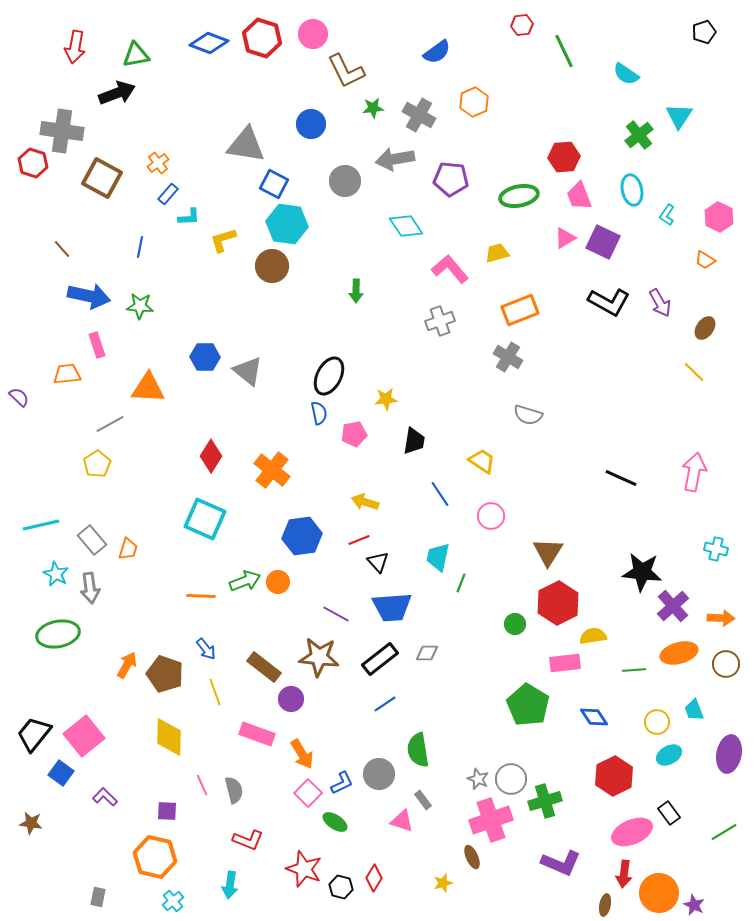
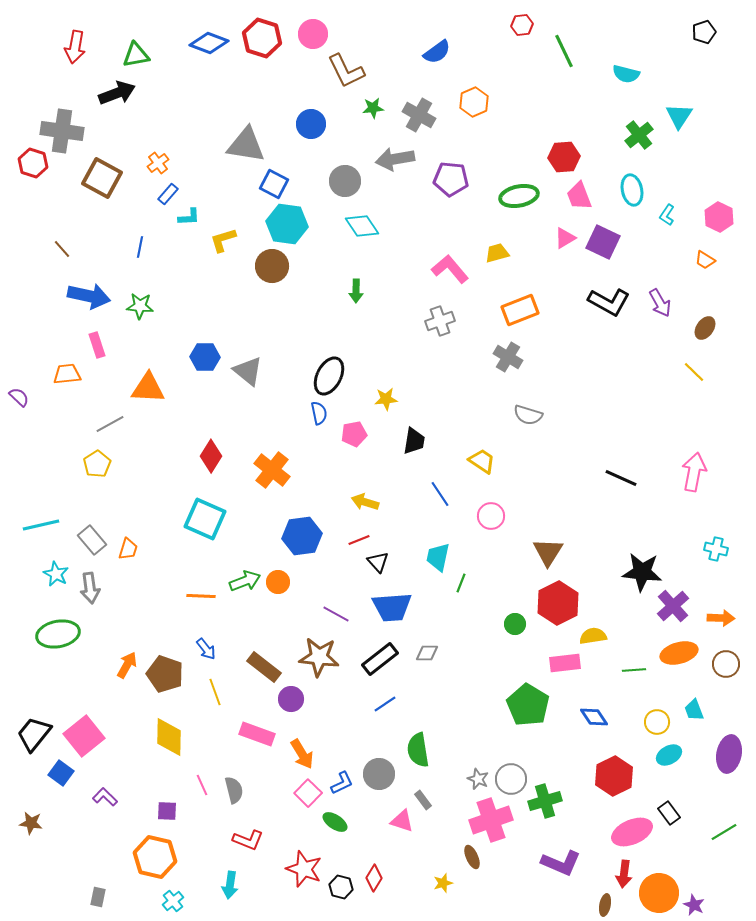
cyan semicircle at (626, 74): rotated 20 degrees counterclockwise
cyan diamond at (406, 226): moved 44 px left
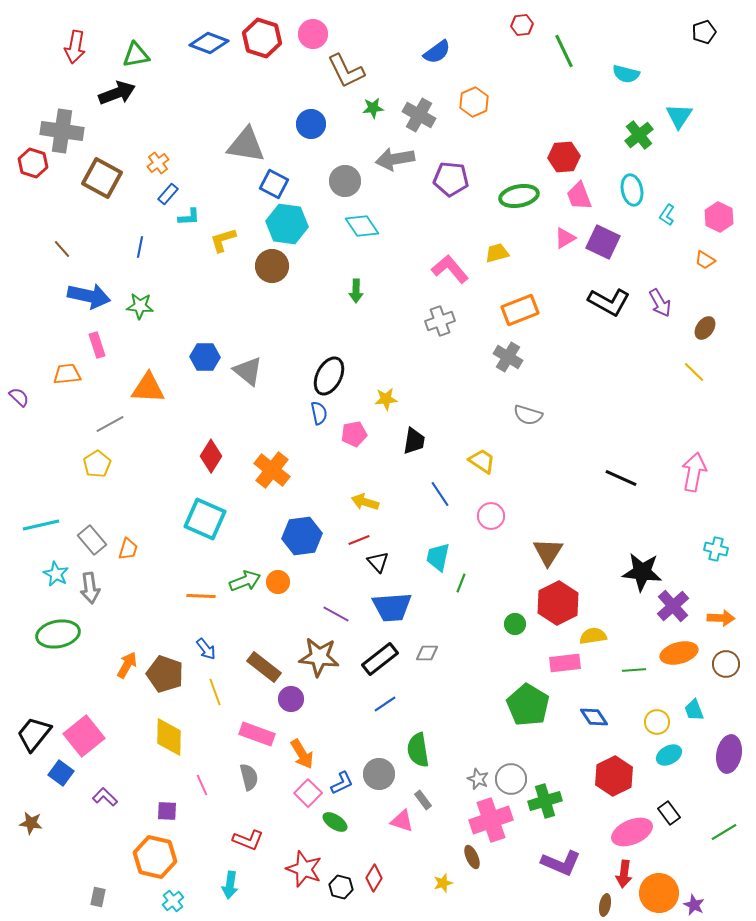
gray semicircle at (234, 790): moved 15 px right, 13 px up
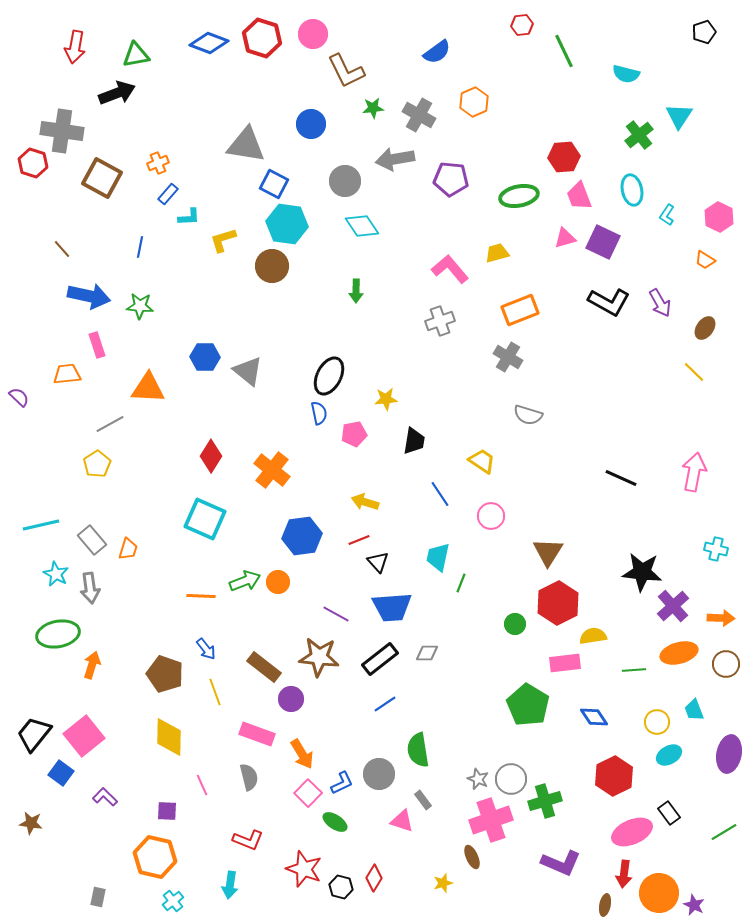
orange cross at (158, 163): rotated 15 degrees clockwise
pink triangle at (565, 238): rotated 15 degrees clockwise
orange arrow at (127, 665): moved 35 px left; rotated 12 degrees counterclockwise
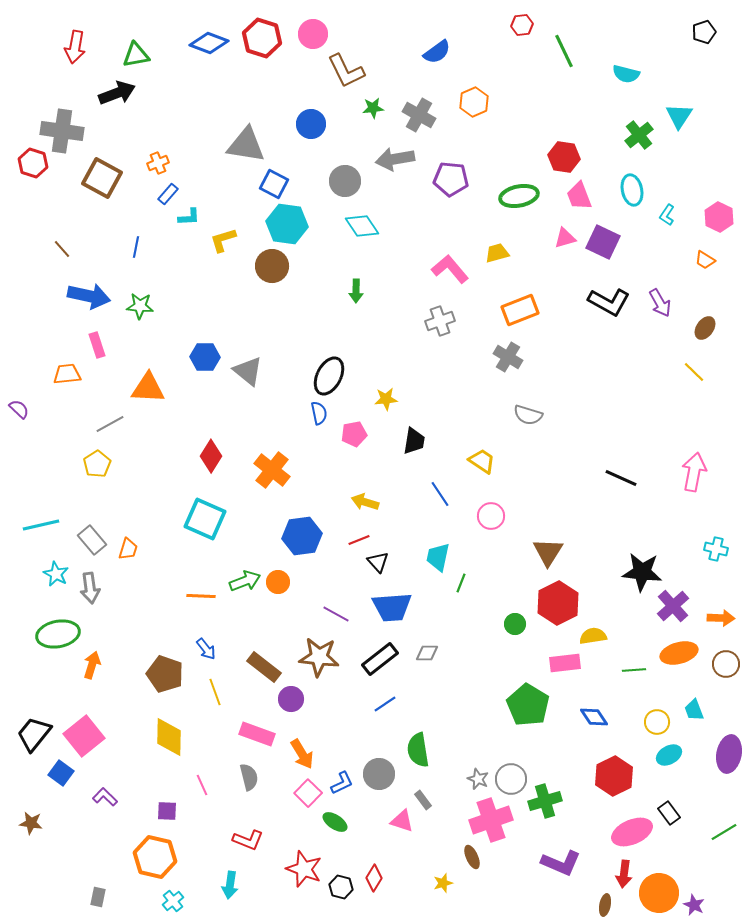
red hexagon at (564, 157): rotated 12 degrees clockwise
blue line at (140, 247): moved 4 px left
purple semicircle at (19, 397): moved 12 px down
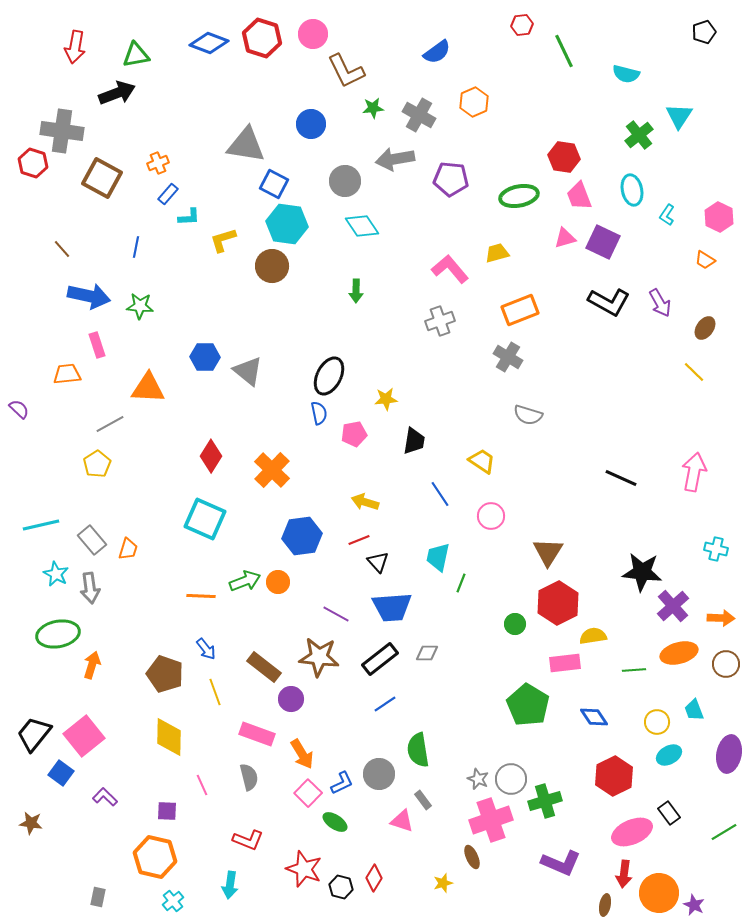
orange cross at (272, 470): rotated 6 degrees clockwise
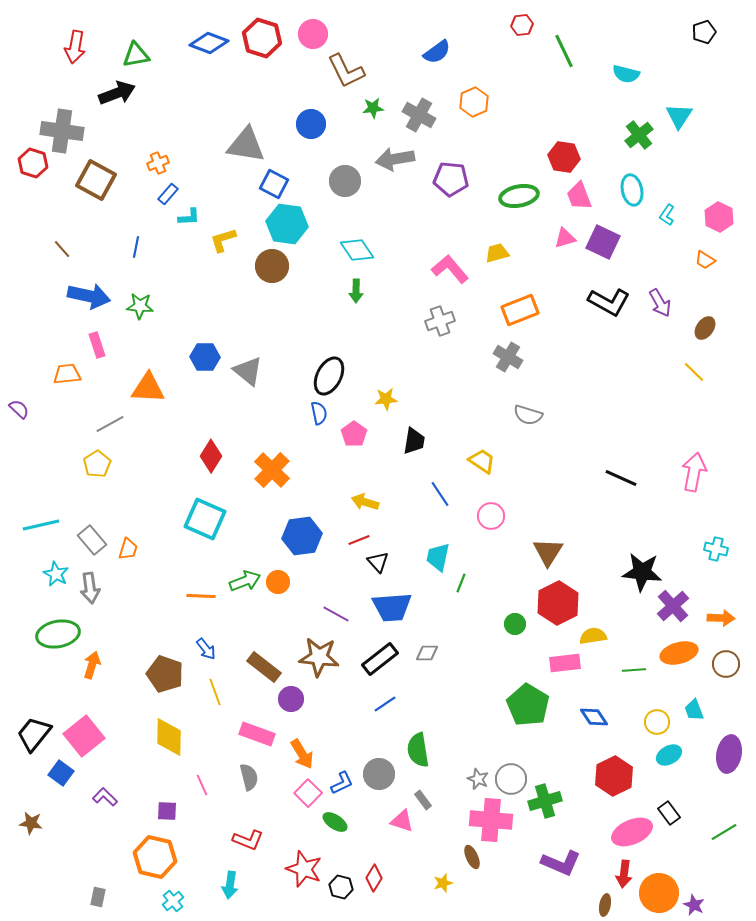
brown square at (102, 178): moved 6 px left, 2 px down
cyan diamond at (362, 226): moved 5 px left, 24 px down
pink pentagon at (354, 434): rotated 25 degrees counterclockwise
pink cross at (491, 820): rotated 24 degrees clockwise
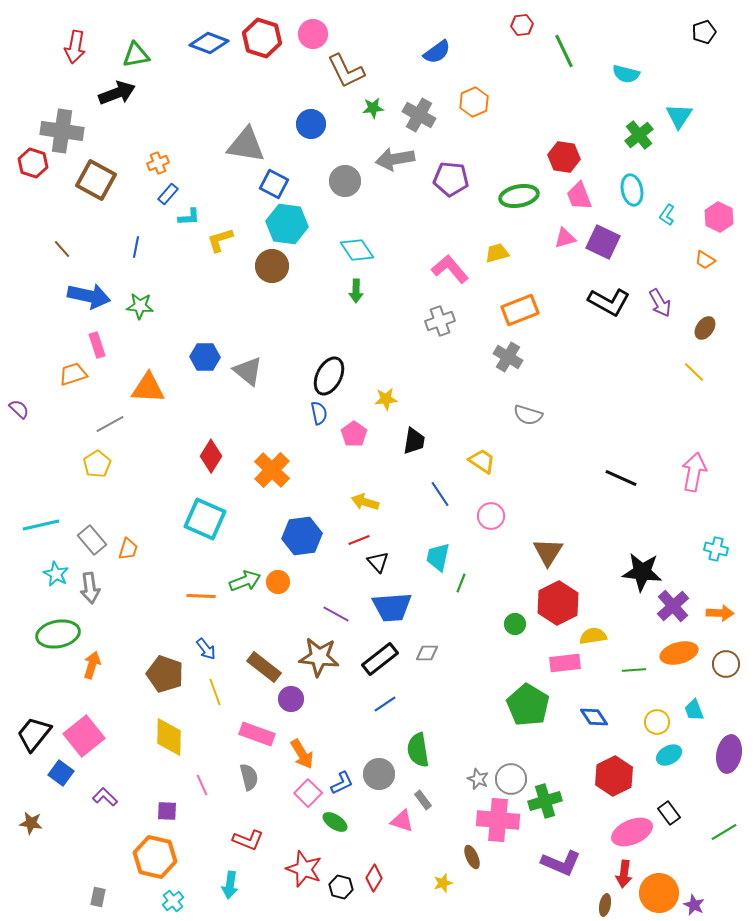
yellow L-shape at (223, 240): moved 3 px left
orange trapezoid at (67, 374): moved 6 px right; rotated 12 degrees counterclockwise
orange arrow at (721, 618): moved 1 px left, 5 px up
pink cross at (491, 820): moved 7 px right
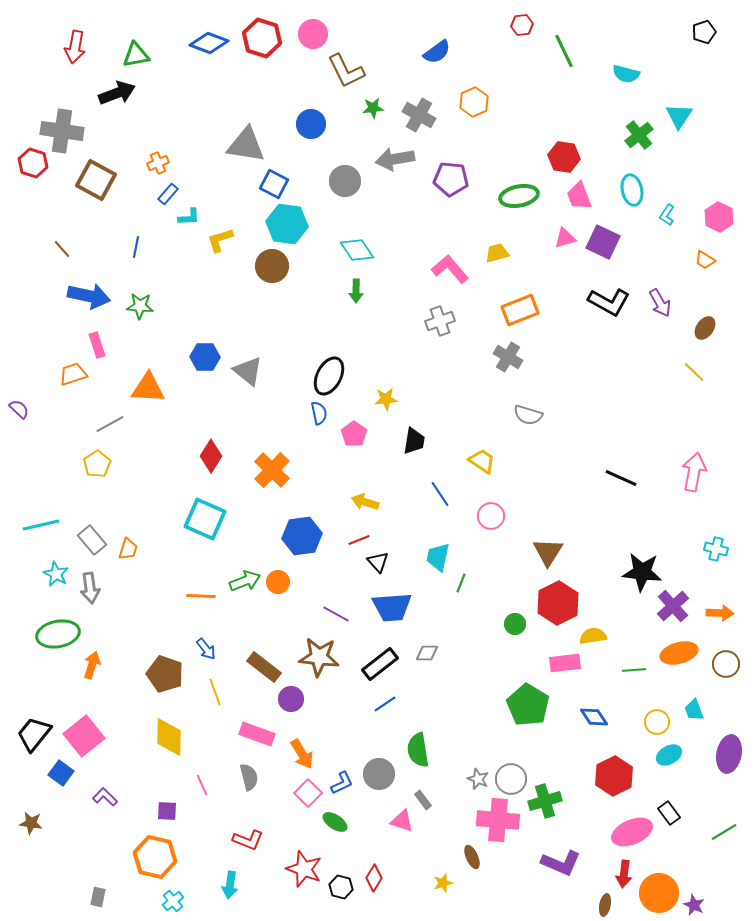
black rectangle at (380, 659): moved 5 px down
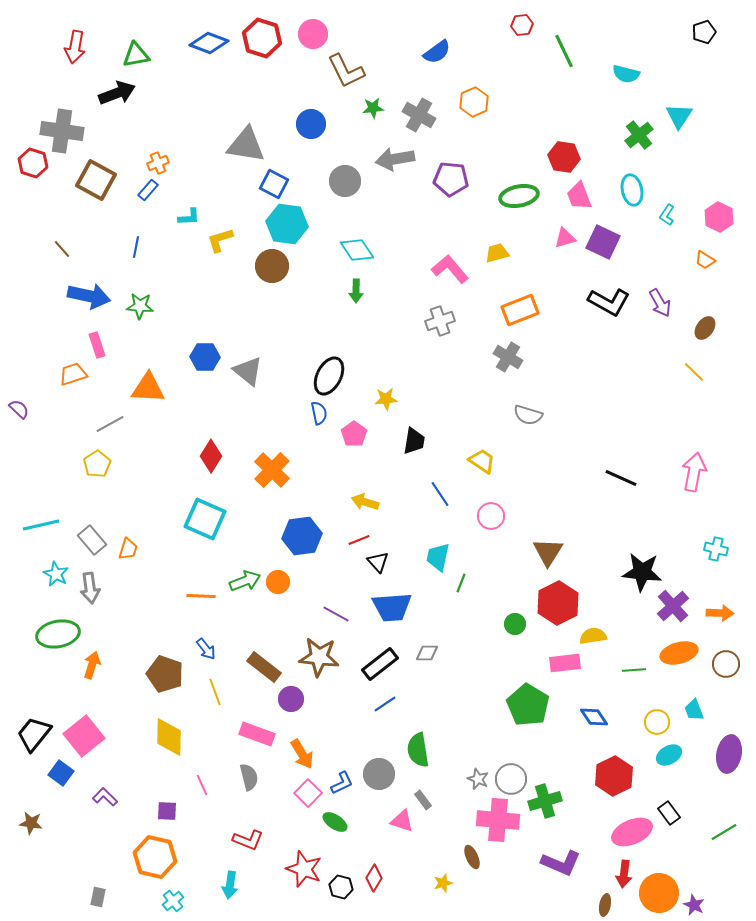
blue rectangle at (168, 194): moved 20 px left, 4 px up
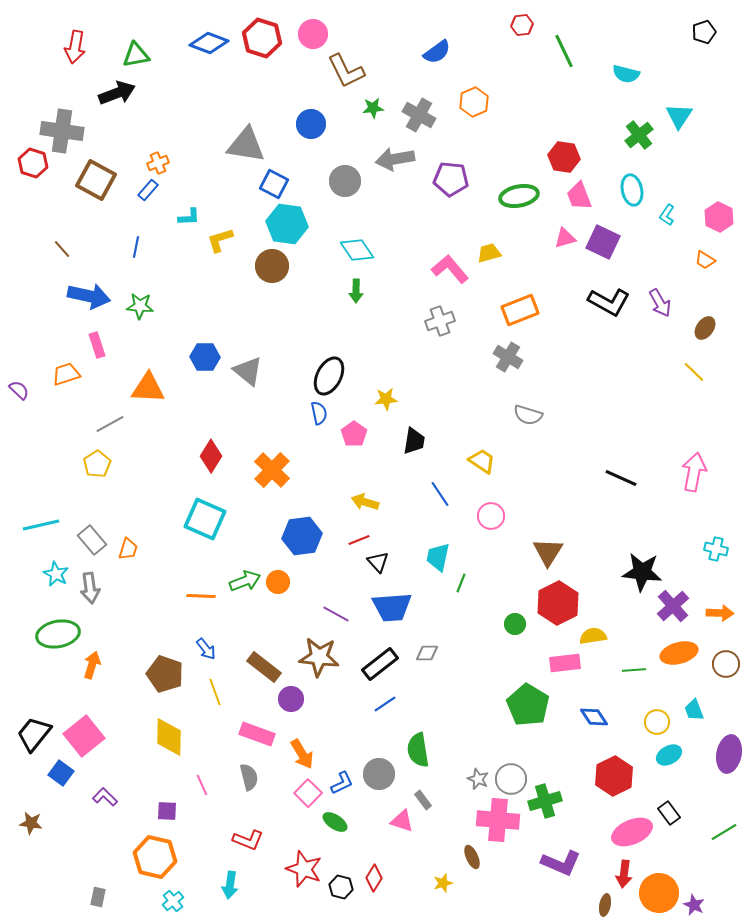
yellow trapezoid at (497, 253): moved 8 px left
orange trapezoid at (73, 374): moved 7 px left
purple semicircle at (19, 409): moved 19 px up
